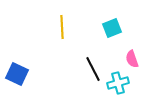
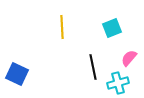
pink semicircle: moved 3 px left, 1 px up; rotated 60 degrees clockwise
black line: moved 2 px up; rotated 15 degrees clockwise
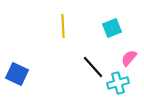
yellow line: moved 1 px right, 1 px up
black line: rotated 30 degrees counterclockwise
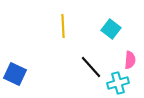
cyan square: moved 1 px left, 1 px down; rotated 30 degrees counterclockwise
pink semicircle: moved 1 px right, 2 px down; rotated 144 degrees clockwise
black line: moved 2 px left
blue square: moved 2 px left
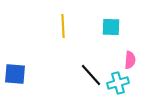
cyan square: moved 2 px up; rotated 36 degrees counterclockwise
black line: moved 8 px down
blue square: rotated 20 degrees counterclockwise
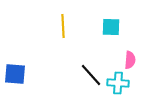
cyan cross: rotated 20 degrees clockwise
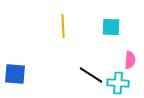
black line: rotated 15 degrees counterclockwise
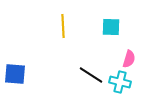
pink semicircle: moved 1 px left, 1 px up; rotated 12 degrees clockwise
cyan cross: moved 2 px right, 1 px up; rotated 10 degrees clockwise
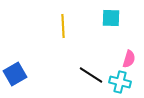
cyan square: moved 9 px up
blue square: rotated 35 degrees counterclockwise
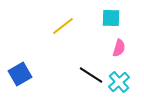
yellow line: rotated 55 degrees clockwise
pink semicircle: moved 10 px left, 11 px up
blue square: moved 5 px right
cyan cross: moved 1 px left; rotated 35 degrees clockwise
